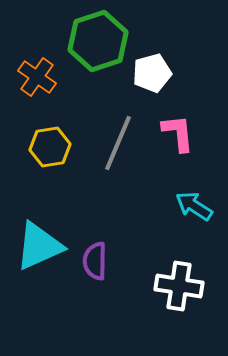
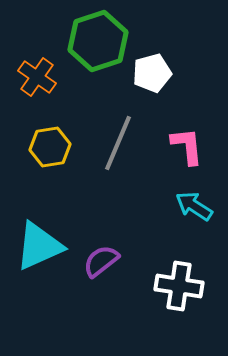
pink L-shape: moved 9 px right, 13 px down
purple semicircle: moved 6 px right; rotated 51 degrees clockwise
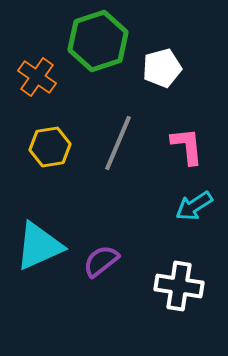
white pentagon: moved 10 px right, 5 px up
cyan arrow: rotated 66 degrees counterclockwise
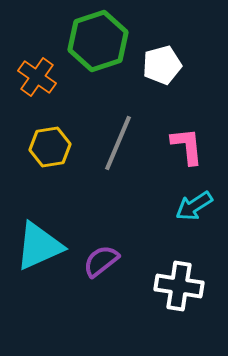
white pentagon: moved 3 px up
